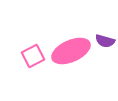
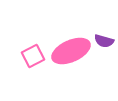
purple semicircle: moved 1 px left
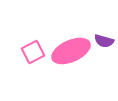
pink square: moved 4 px up
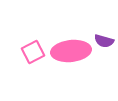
pink ellipse: rotated 18 degrees clockwise
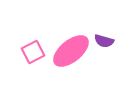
pink ellipse: rotated 33 degrees counterclockwise
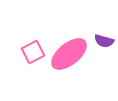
pink ellipse: moved 2 px left, 3 px down
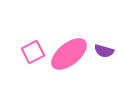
purple semicircle: moved 10 px down
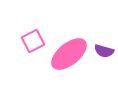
pink square: moved 11 px up
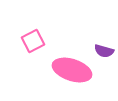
pink ellipse: moved 3 px right, 16 px down; rotated 57 degrees clockwise
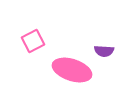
purple semicircle: rotated 12 degrees counterclockwise
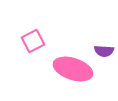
pink ellipse: moved 1 px right, 1 px up
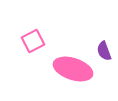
purple semicircle: rotated 66 degrees clockwise
